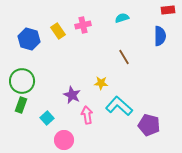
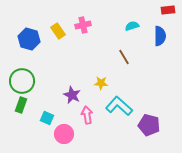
cyan semicircle: moved 10 px right, 8 px down
cyan square: rotated 24 degrees counterclockwise
pink circle: moved 6 px up
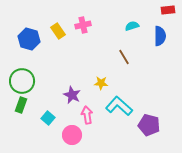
cyan square: moved 1 px right; rotated 16 degrees clockwise
pink circle: moved 8 px right, 1 px down
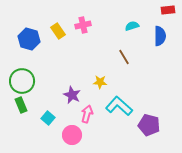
yellow star: moved 1 px left, 1 px up
green rectangle: rotated 42 degrees counterclockwise
pink arrow: moved 1 px up; rotated 24 degrees clockwise
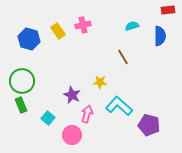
brown line: moved 1 px left
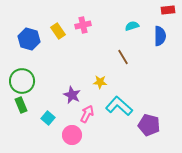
pink arrow: rotated 12 degrees clockwise
